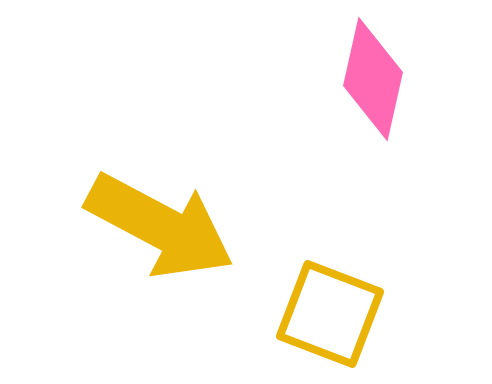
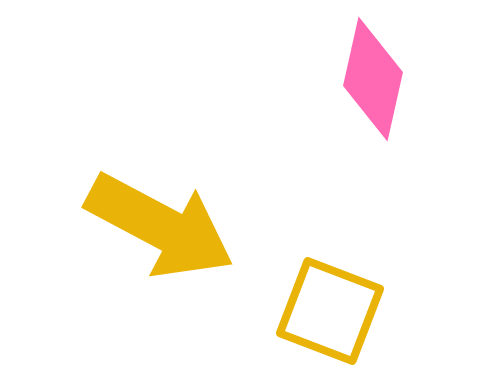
yellow square: moved 3 px up
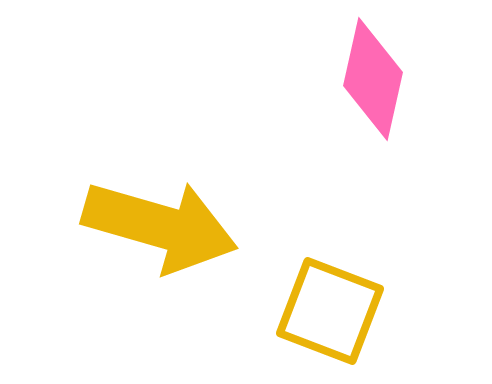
yellow arrow: rotated 12 degrees counterclockwise
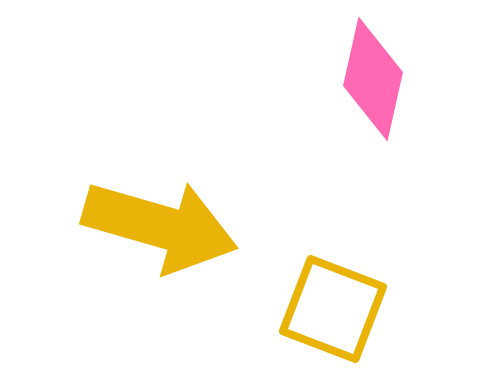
yellow square: moved 3 px right, 2 px up
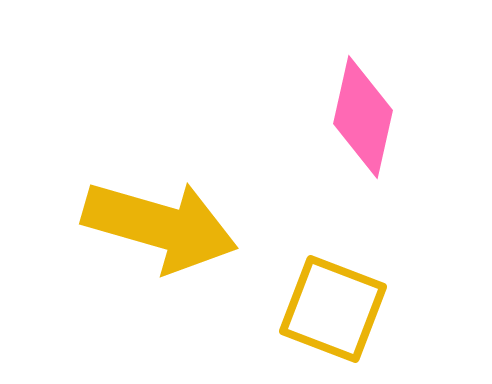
pink diamond: moved 10 px left, 38 px down
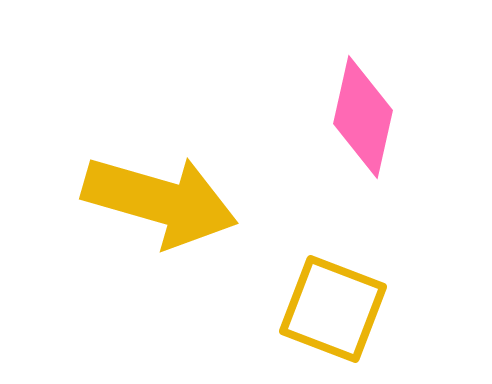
yellow arrow: moved 25 px up
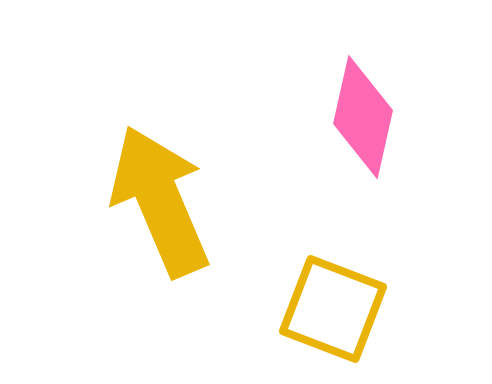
yellow arrow: rotated 129 degrees counterclockwise
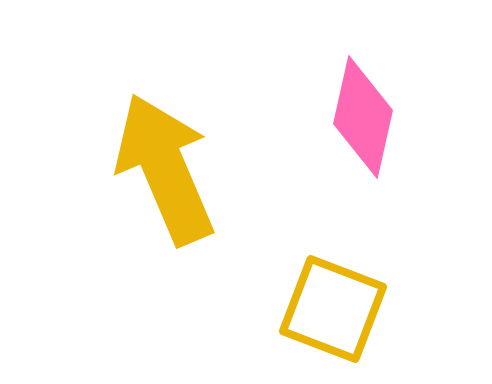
yellow arrow: moved 5 px right, 32 px up
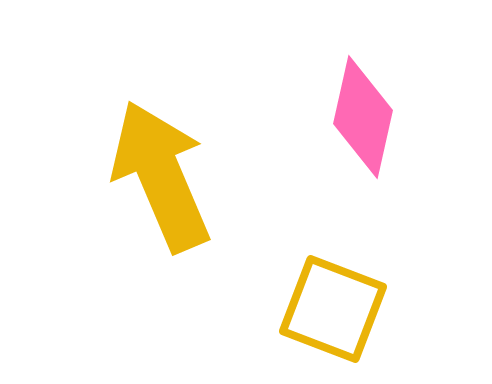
yellow arrow: moved 4 px left, 7 px down
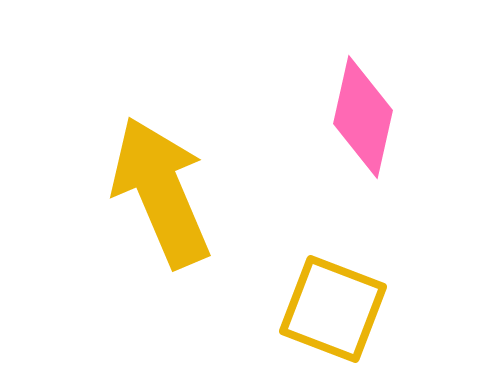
yellow arrow: moved 16 px down
